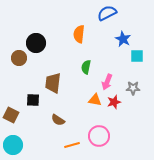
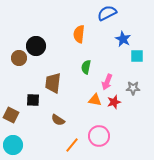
black circle: moved 3 px down
orange line: rotated 35 degrees counterclockwise
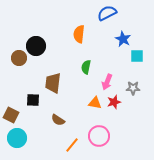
orange triangle: moved 3 px down
cyan circle: moved 4 px right, 7 px up
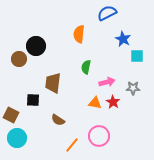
brown circle: moved 1 px down
pink arrow: rotated 126 degrees counterclockwise
red star: moved 1 px left; rotated 24 degrees counterclockwise
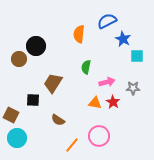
blue semicircle: moved 8 px down
brown trapezoid: rotated 25 degrees clockwise
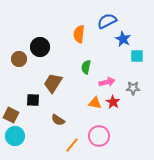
black circle: moved 4 px right, 1 px down
cyan circle: moved 2 px left, 2 px up
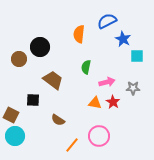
brown trapezoid: moved 3 px up; rotated 95 degrees clockwise
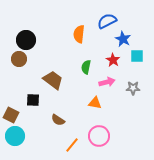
black circle: moved 14 px left, 7 px up
red star: moved 42 px up
